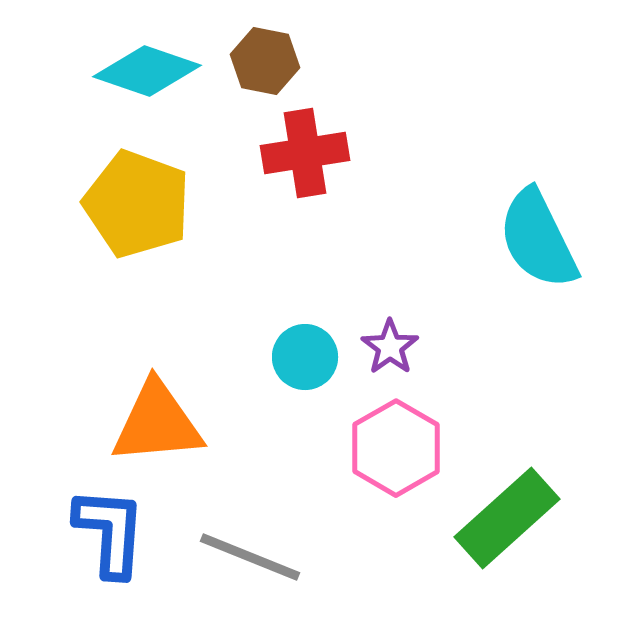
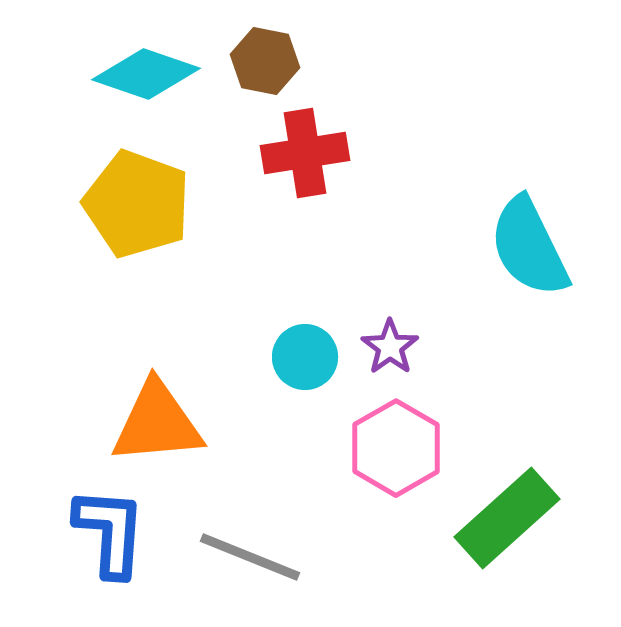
cyan diamond: moved 1 px left, 3 px down
cyan semicircle: moved 9 px left, 8 px down
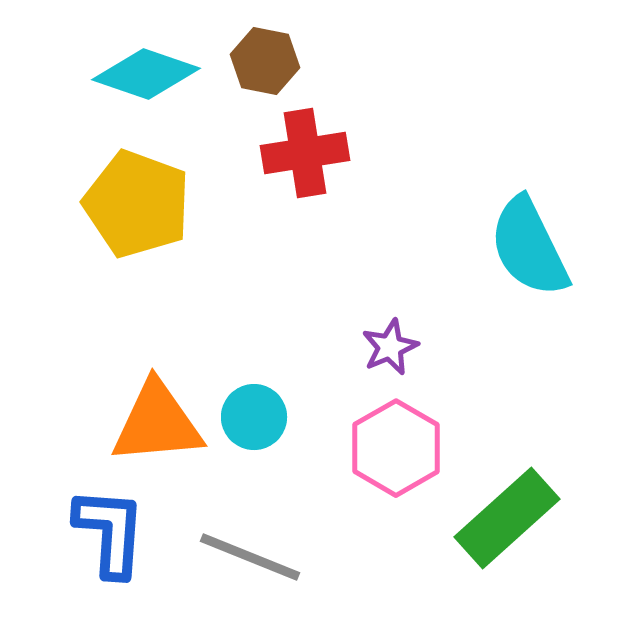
purple star: rotated 12 degrees clockwise
cyan circle: moved 51 px left, 60 px down
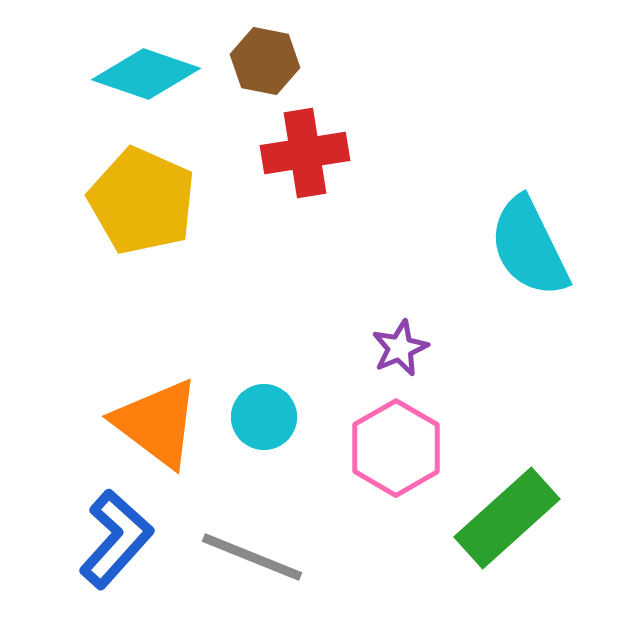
yellow pentagon: moved 5 px right, 3 px up; rotated 4 degrees clockwise
purple star: moved 10 px right, 1 px down
cyan circle: moved 10 px right
orange triangle: rotated 42 degrees clockwise
blue L-shape: moved 6 px right, 7 px down; rotated 38 degrees clockwise
gray line: moved 2 px right
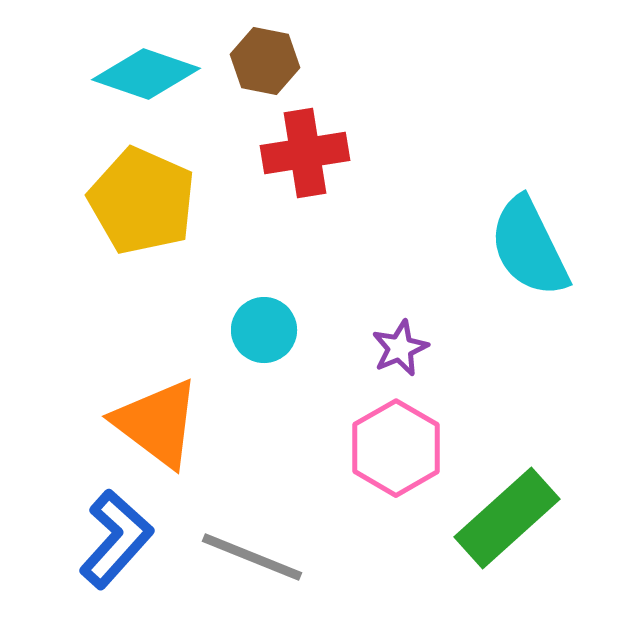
cyan circle: moved 87 px up
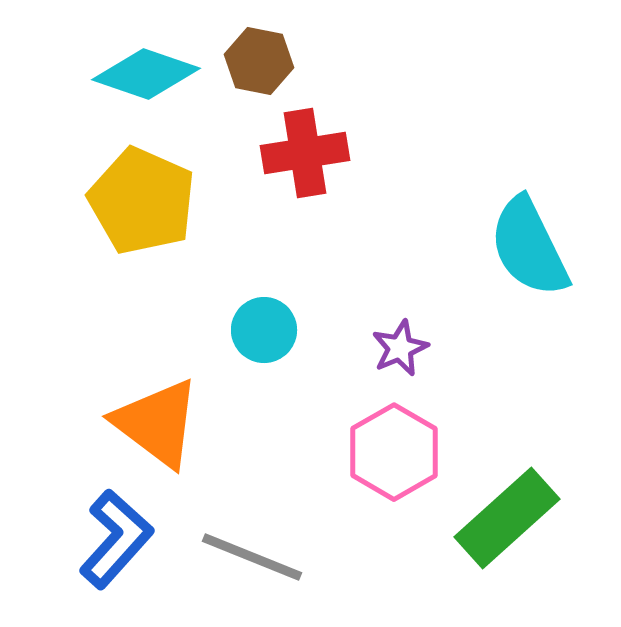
brown hexagon: moved 6 px left
pink hexagon: moved 2 px left, 4 px down
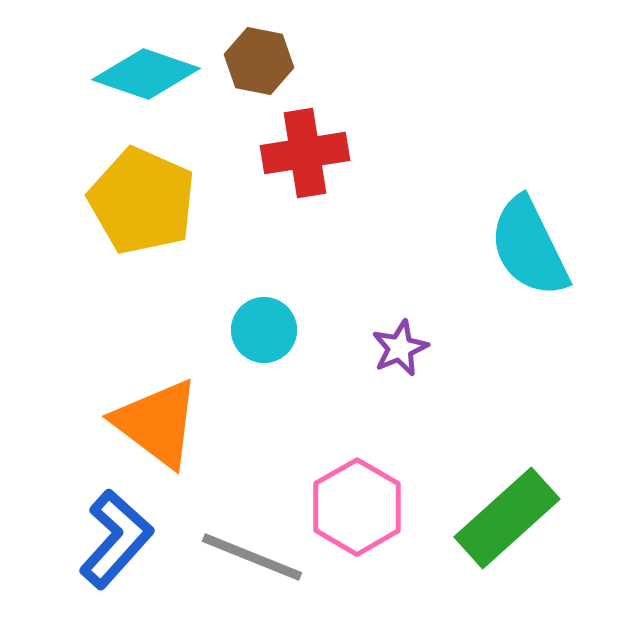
pink hexagon: moved 37 px left, 55 px down
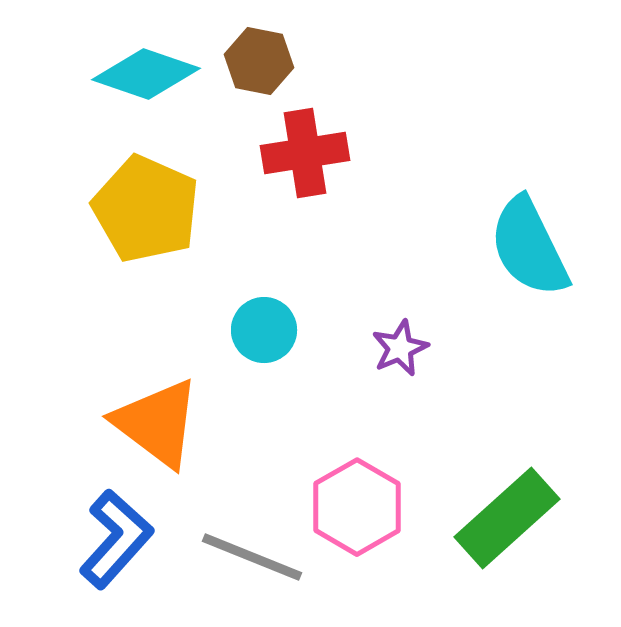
yellow pentagon: moved 4 px right, 8 px down
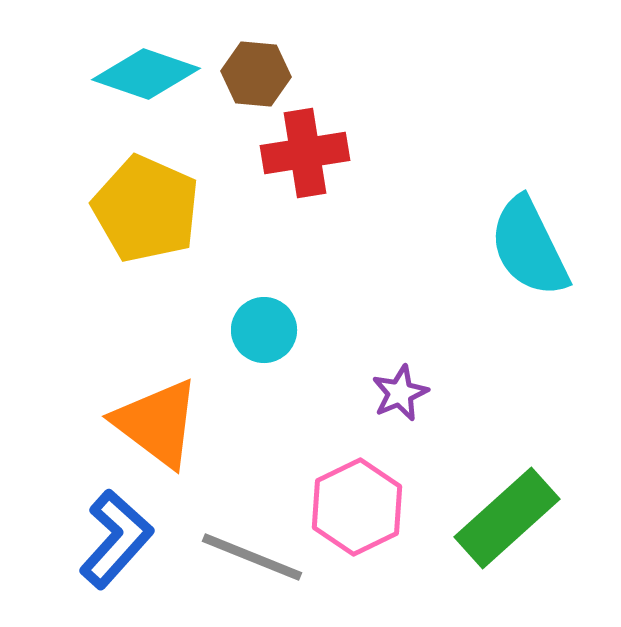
brown hexagon: moved 3 px left, 13 px down; rotated 6 degrees counterclockwise
purple star: moved 45 px down
pink hexagon: rotated 4 degrees clockwise
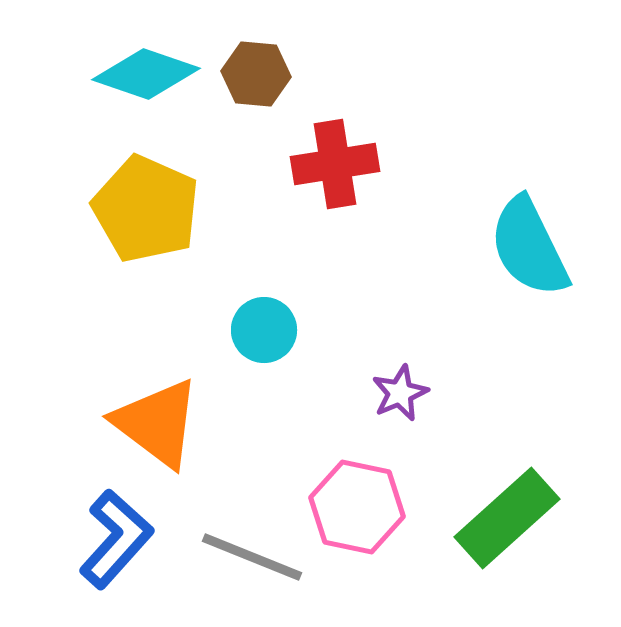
red cross: moved 30 px right, 11 px down
pink hexagon: rotated 22 degrees counterclockwise
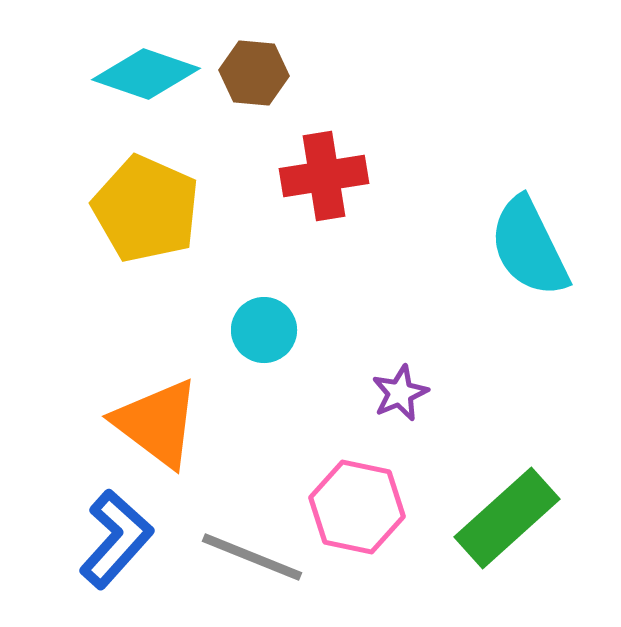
brown hexagon: moved 2 px left, 1 px up
red cross: moved 11 px left, 12 px down
